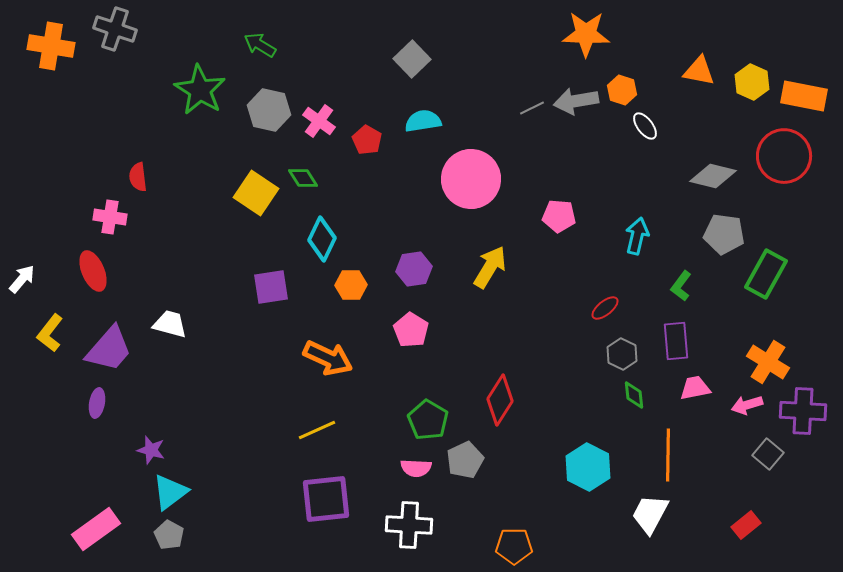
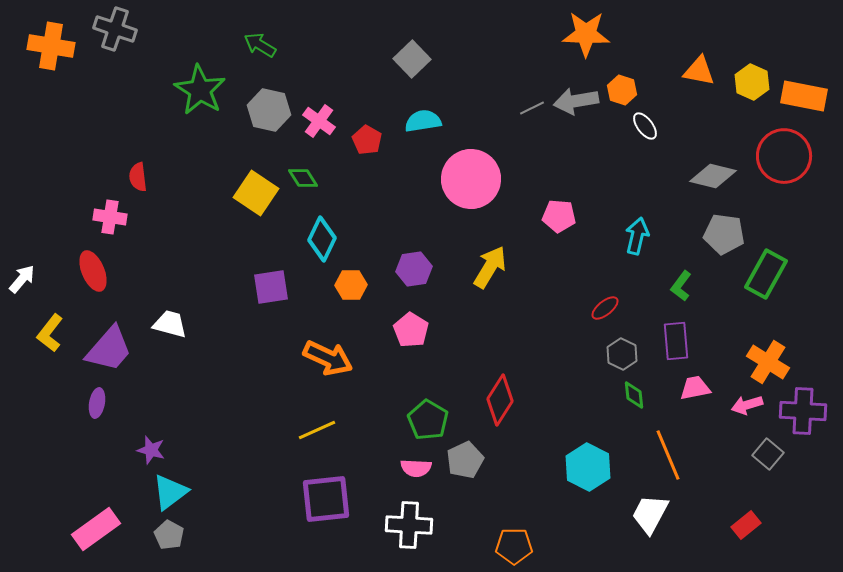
orange line at (668, 455): rotated 24 degrees counterclockwise
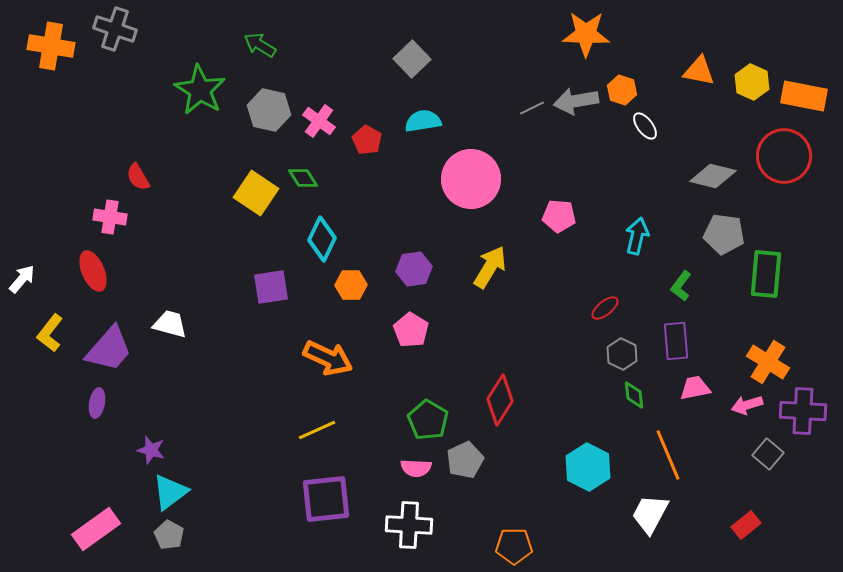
red semicircle at (138, 177): rotated 24 degrees counterclockwise
green rectangle at (766, 274): rotated 24 degrees counterclockwise
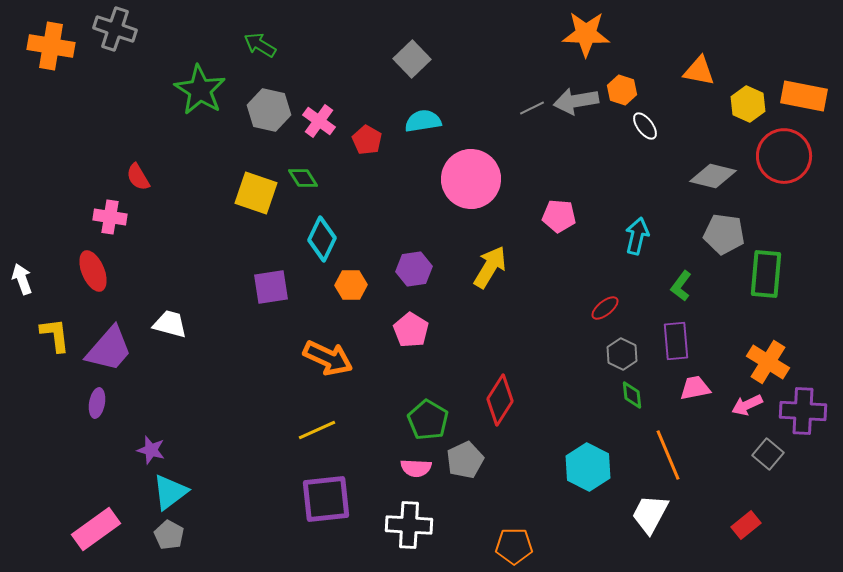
yellow hexagon at (752, 82): moved 4 px left, 22 px down
yellow square at (256, 193): rotated 15 degrees counterclockwise
white arrow at (22, 279): rotated 60 degrees counterclockwise
yellow L-shape at (50, 333): moved 5 px right, 2 px down; rotated 135 degrees clockwise
green diamond at (634, 395): moved 2 px left
pink arrow at (747, 405): rotated 8 degrees counterclockwise
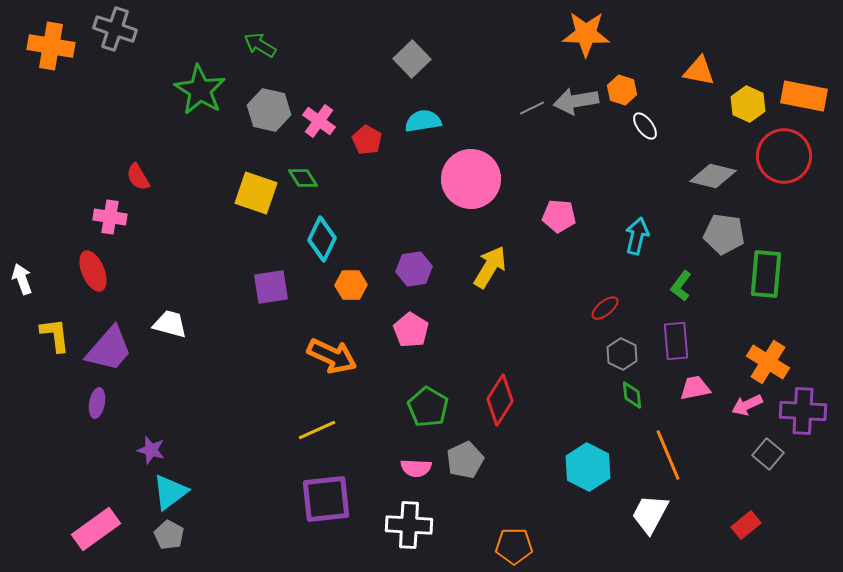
orange arrow at (328, 358): moved 4 px right, 2 px up
green pentagon at (428, 420): moved 13 px up
